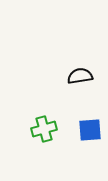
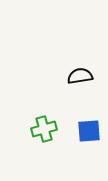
blue square: moved 1 px left, 1 px down
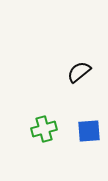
black semicircle: moved 1 px left, 4 px up; rotated 30 degrees counterclockwise
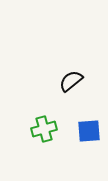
black semicircle: moved 8 px left, 9 px down
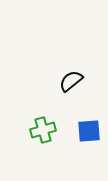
green cross: moved 1 px left, 1 px down
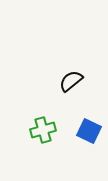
blue square: rotated 30 degrees clockwise
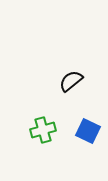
blue square: moved 1 px left
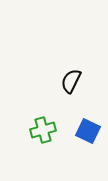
black semicircle: rotated 25 degrees counterclockwise
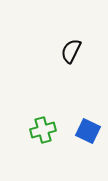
black semicircle: moved 30 px up
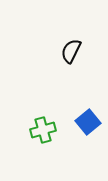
blue square: moved 9 px up; rotated 25 degrees clockwise
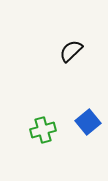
black semicircle: rotated 20 degrees clockwise
